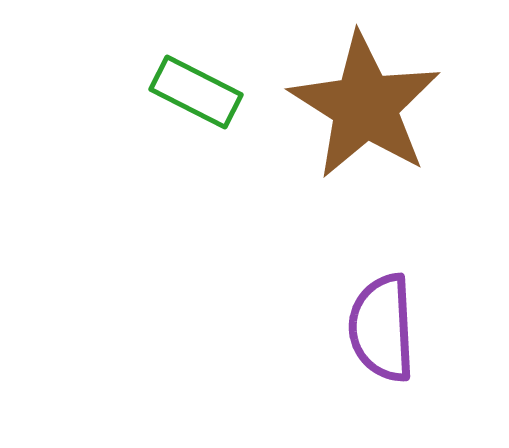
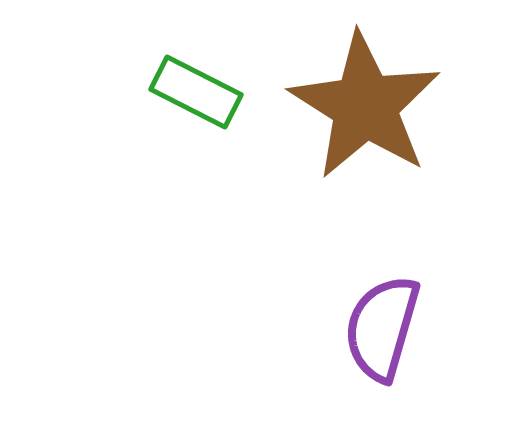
purple semicircle: rotated 19 degrees clockwise
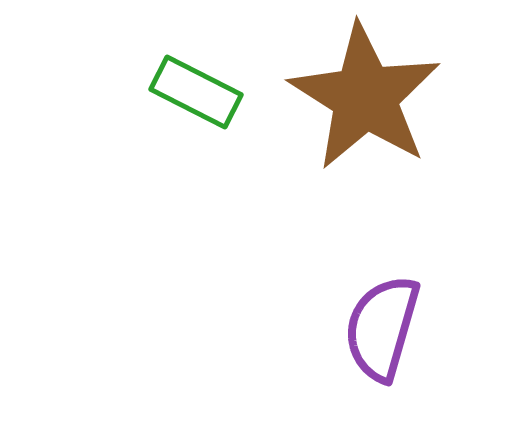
brown star: moved 9 px up
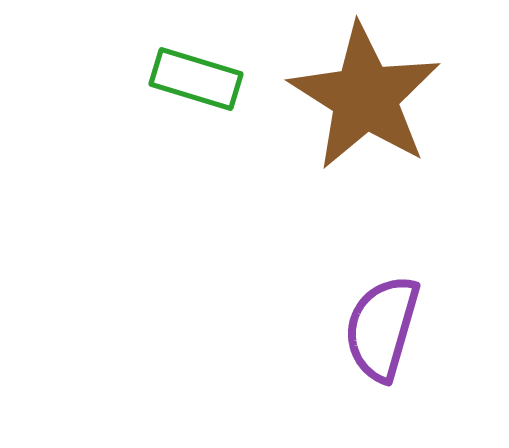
green rectangle: moved 13 px up; rotated 10 degrees counterclockwise
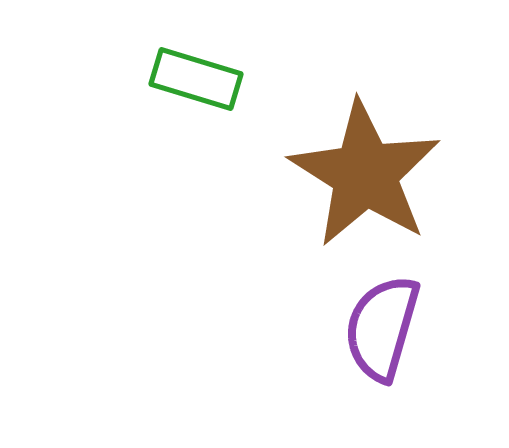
brown star: moved 77 px down
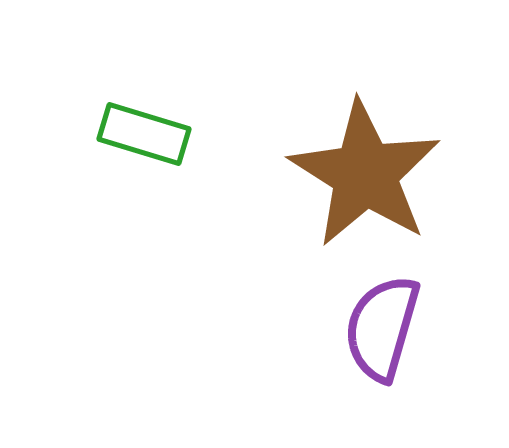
green rectangle: moved 52 px left, 55 px down
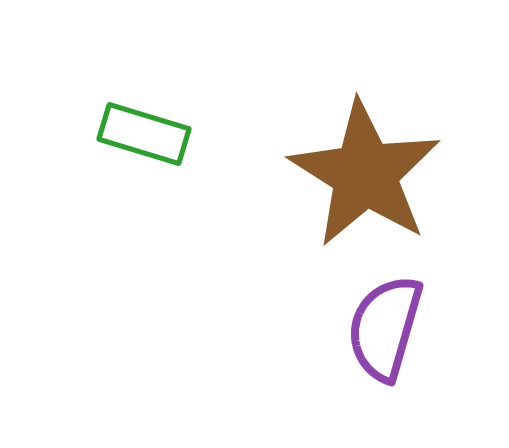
purple semicircle: moved 3 px right
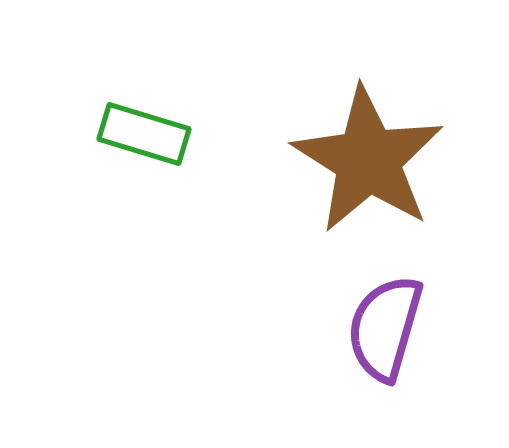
brown star: moved 3 px right, 14 px up
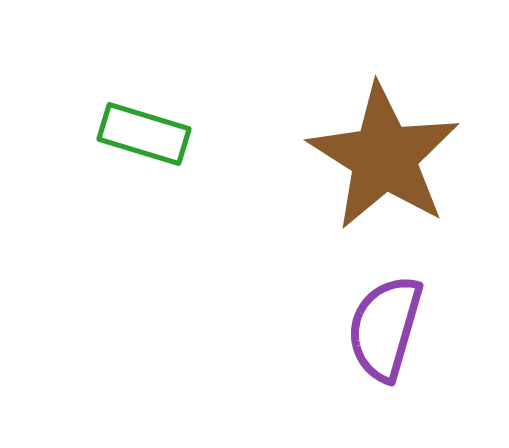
brown star: moved 16 px right, 3 px up
